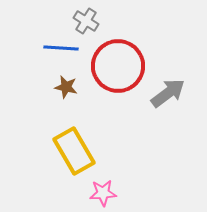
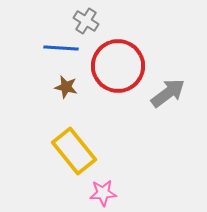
yellow rectangle: rotated 9 degrees counterclockwise
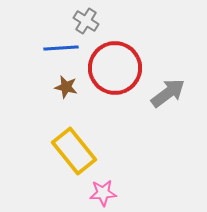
blue line: rotated 8 degrees counterclockwise
red circle: moved 3 px left, 2 px down
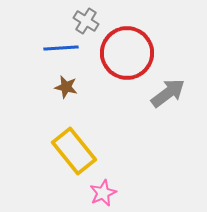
red circle: moved 12 px right, 15 px up
pink star: rotated 20 degrees counterclockwise
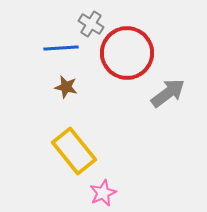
gray cross: moved 5 px right, 3 px down
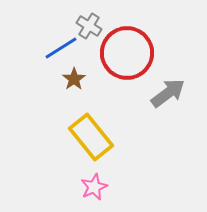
gray cross: moved 2 px left, 2 px down
blue line: rotated 28 degrees counterclockwise
brown star: moved 8 px right, 8 px up; rotated 25 degrees clockwise
yellow rectangle: moved 17 px right, 14 px up
pink star: moved 9 px left, 6 px up
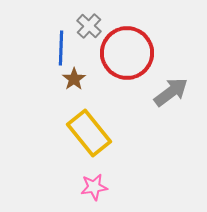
gray cross: rotated 10 degrees clockwise
blue line: rotated 56 degrees counterclockwise
gray arrow: moved 3 px right, 1 px up
yellow rectangle: moved 2 px left, 4 px up
pink star: rotated 16 degrees clockwise
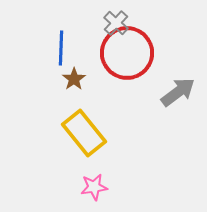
gray cross: moved 27 px right, 3 px up
gray arrow: moved 7 px right
yellow rectangle: moved 5 px left
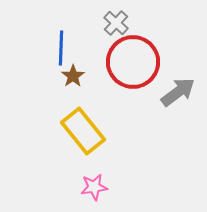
red circle: moved 6 px right, 9 px down
brown star: moved 1 px left, 3 px up
yellow rectangle: moved 1 px left, 2 px up
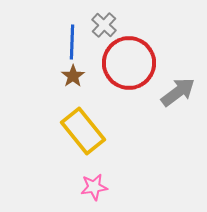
gray cross: moved 12 px left, 2 px down
blue line: moved 11 px right, 6 px up
red circle: moved 4 px left, 1 px down
